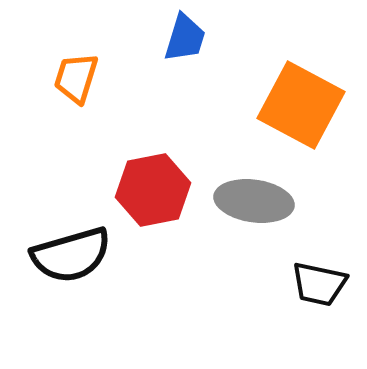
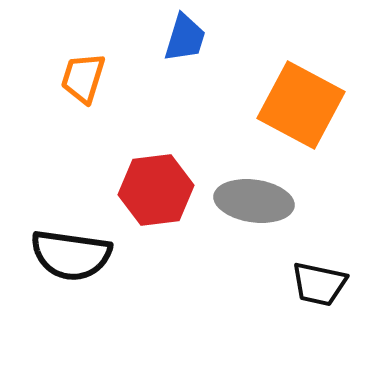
orange trapezoid: moved 7 px right
red hexagon: moved 3 px right; rotated 4 degrees clockwise
black semicircle: rotated 24 degrees clockwise
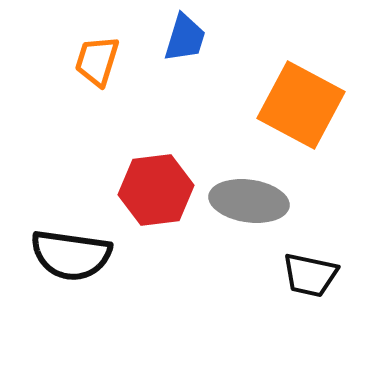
orange trapezoid: moved 14 px right, 17 px up
gray ellipse: moved 5 px left
black trapezoid: moved 9 px left, 9 px up
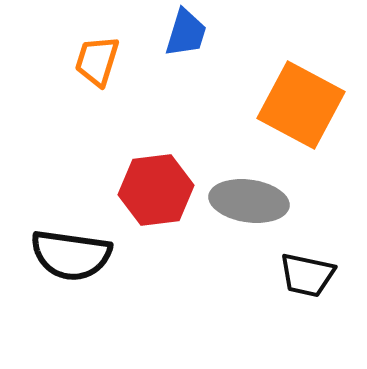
blue trapezoid: moved 1 px right, 5 px up
black trapezoid: moved 3 px left
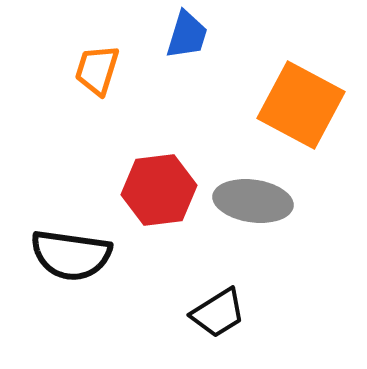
blue trapezoid: moved 1 px right, 2 px down
orange trapezoid: moved 9 px down
red hexagon: moved 3 px right
gray ellipse: moved 4 px right
black trapezoid: moved 89 px left, 38 px down; rotated 44 degrees counterclockwise
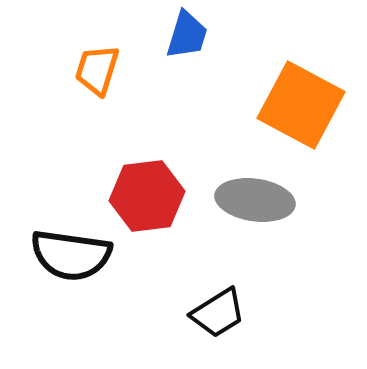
red hexagon: moved 12 px left, 6 px down
gray ellipse: moved 2 px right, 1 px up
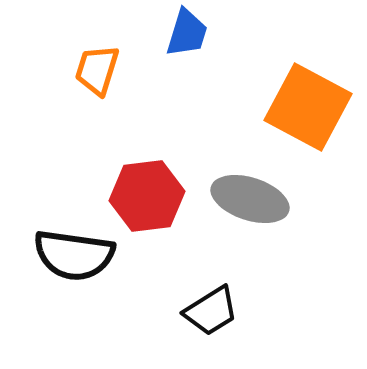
blue trapezoid: moved 2 px up
orange square: moved 7 px right, 2 px down
gray ellipse: moved 5 px left, 1 px up; rotated 10 degrees clockwise
black semicircle: moved 3 px right
black trapezoid: moved 7 px left, 2 px up
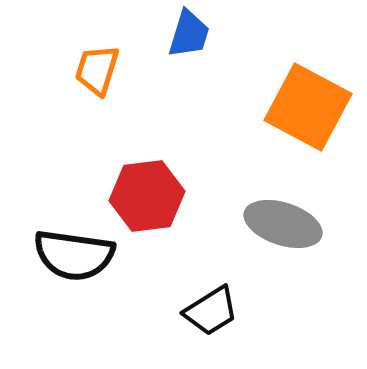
blue trapezoid: moved 2 px right, 1 px down
gray ellipse: moved 33 px right, 25 px down
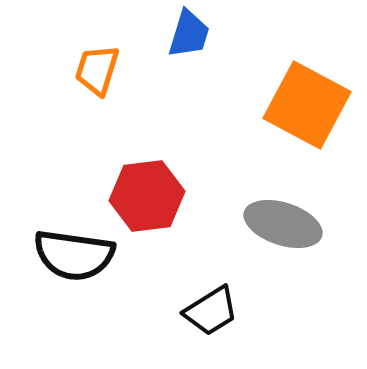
orange square: moved 1 px left, 2 px up
